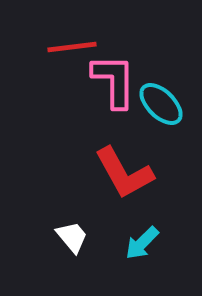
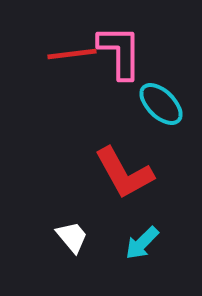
red line: moved 7 px down
pink L-shape: moved 6 px right, 29 px up
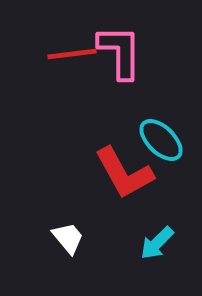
cyan ellipse: moved 36 px down
white trapezoid: moved 4 px left, 1 px down
cyan arrow: moved 15 px right
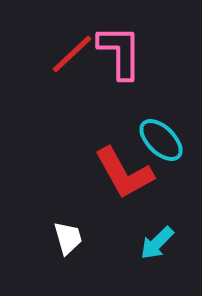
red line: rotated 36 degrees counterclockwise
white trapezoid: rotated 24 degrees clockwise
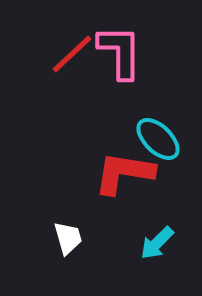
cyan ellipse: moved 3 px left, 1 px up
red L-shape: rotated 128 degrees clockwise
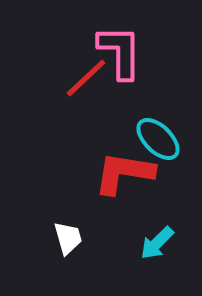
red line: moved 14 px right, 24 px down
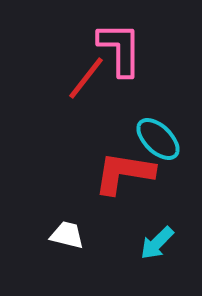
pink L-shape: moved 3 px up
red line: rotated 9 degrees counterclockwise
white trapezoid: moved 1 px left, 3 px up; rotated 60 degrees counterclockwise
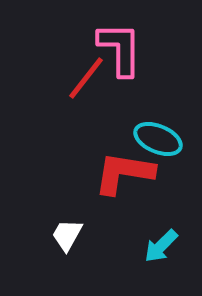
cyan ellipse: rotated 21 degrees counterclockwise
white trapezoid: rotated 75 degrees counterclockwise
cyan arrow: moved 4 px right, 3 px down
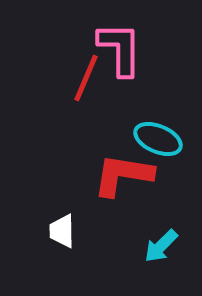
red line: rotated 15 degrees counterclockwise
red L-shape: moved 1 px left, 2 px down
white trapezoid: moved 5 px left, 4 px up; rotated 30 degrees counterclockwise
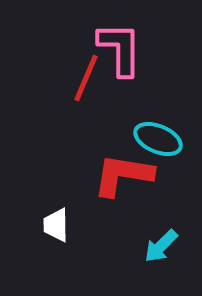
white trapezoid: moved 6 px left, 6 px up
